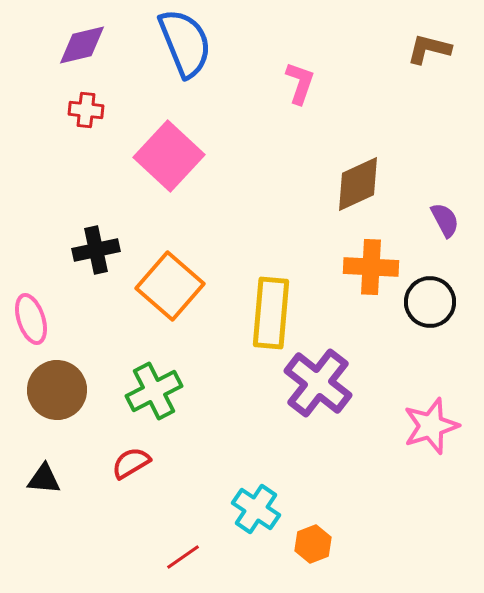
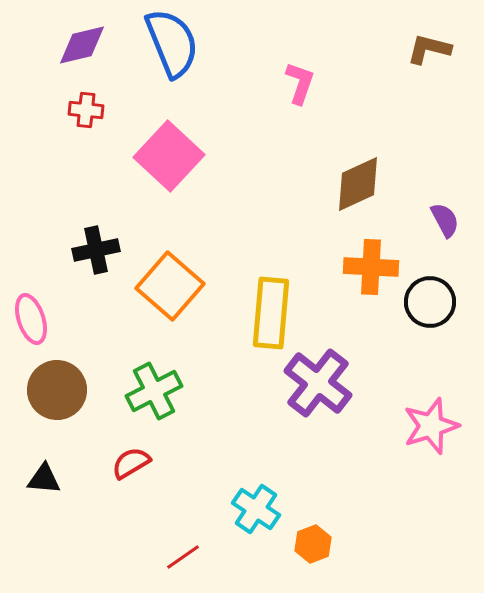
blue semicircle: moved 13 px left
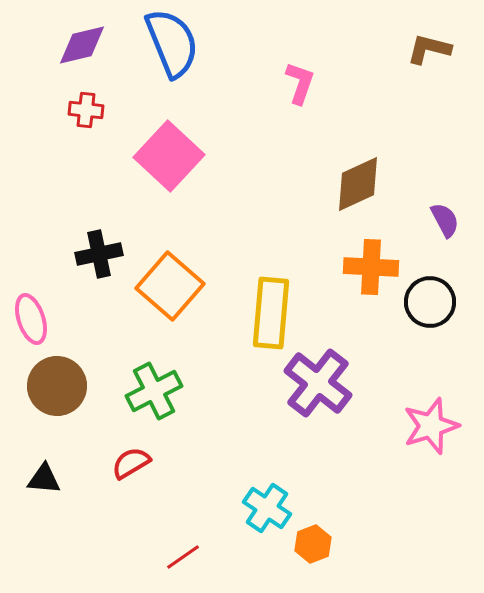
black cross: moved 3 px right, 4 px down
brown circle: moved 4 px up
cyan cross: moved 11 px right, 1 px up
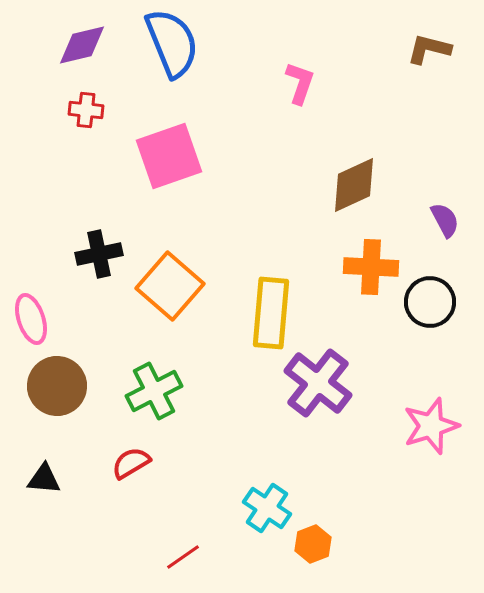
pink square: rotated 28 degrees clockwise
brown diamond: moved 4 px left, 1 px down
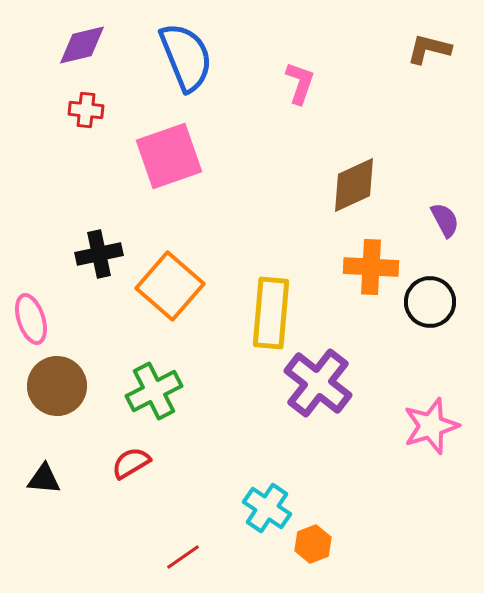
blue semicircle: moved 14 px right, 14 px down
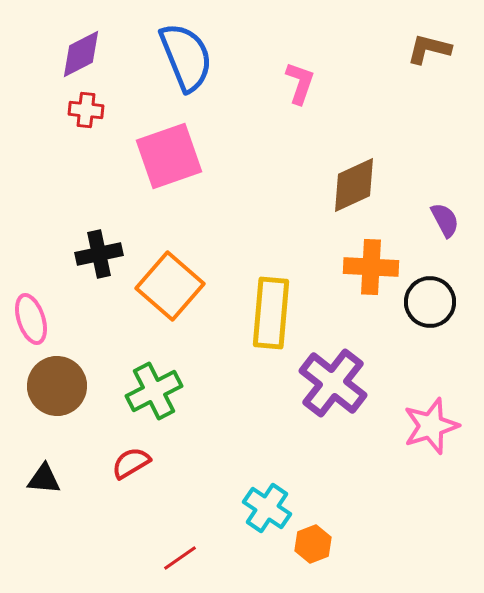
purple diamond: moved 1 px left, 9 px down; rotated 14 degrees counterclockwise
purple cross: moved 15 px right
red line: moved 3 px left, 1 px down
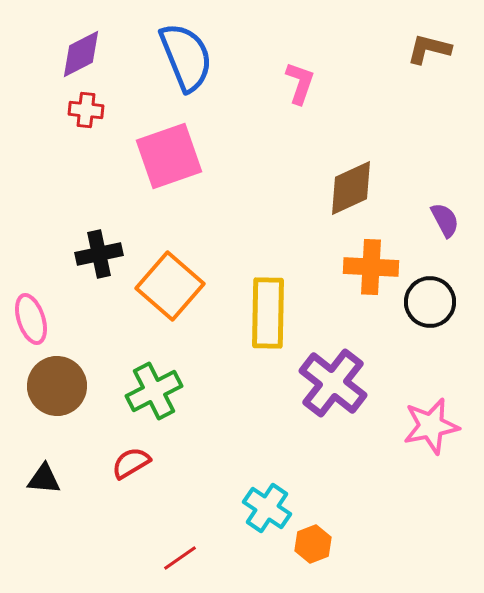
brown diamond: moved 3 px left, 3 px down
yellow rectangle: moved 3 px left; rotated 4 degrees counterclockwise
pink star: rotated 6 degrees clockwise
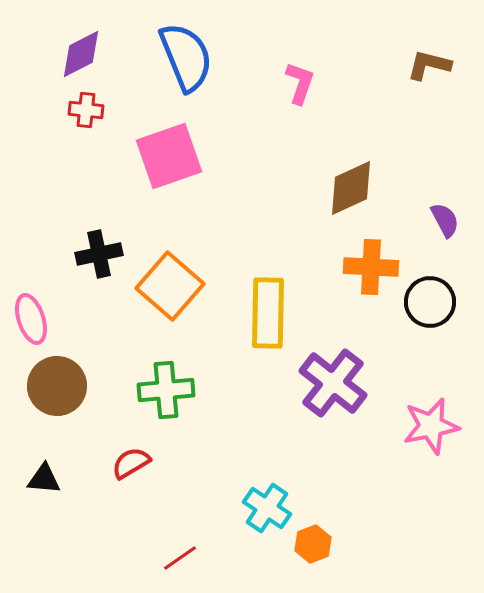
brown L-shape: moved 16 px down
green cross: moved 12 px right, 1 px up; rotated 22 degrees clockwise
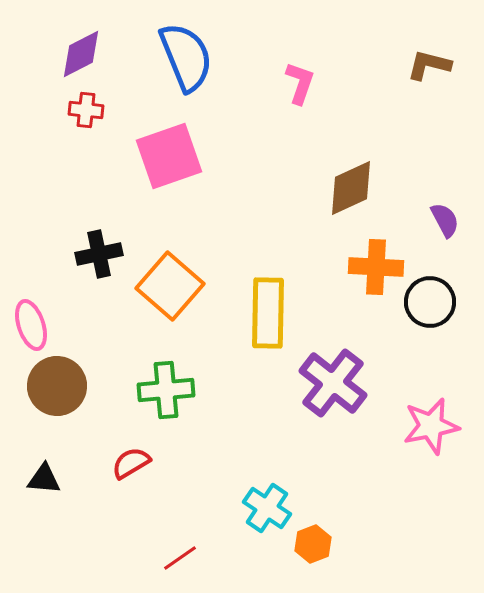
orange cross: moved 5 px right
pink ellipse: moved 6 px down
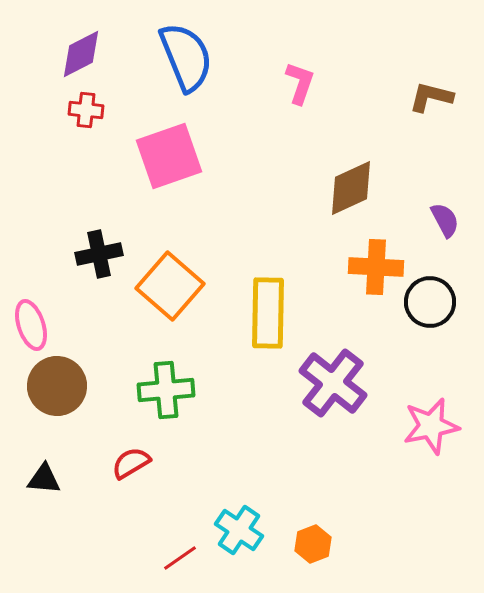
brown L-shape: moved 2 px right, 32 px down
cyan cross: moved 28 px left, 22 px down
